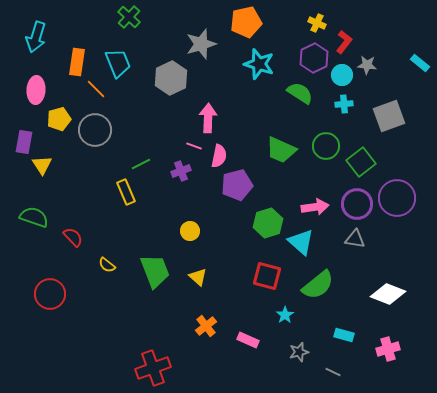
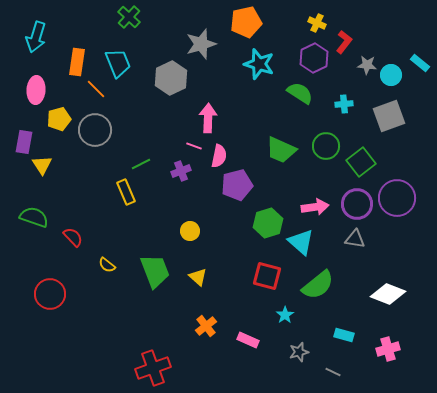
cyan circle at (342, 75): moved 49 px right
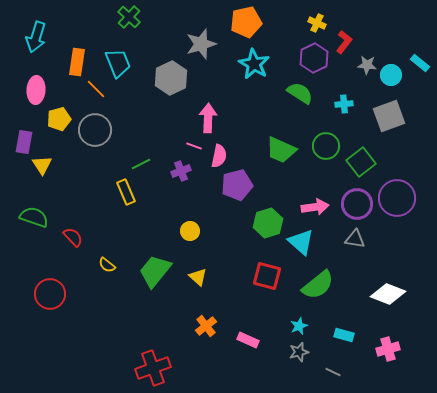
cyan star at (259, 64): moved 5 px left; rotated 12 degrees clockwise
green trapezoid at (155, 271): rotated 120 degrees counterclockwise
cyan star at (285, 315): moved 14 px right, 11 px down; rotated 12 degrees clockwise
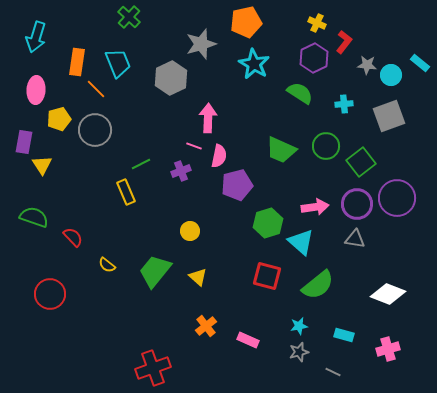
cyan star at (299, 326): rotated 12 degrees clockwise
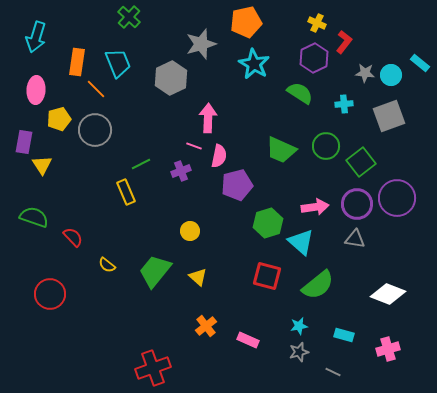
gray star at (367, 65): moved 2 px left, 8 px down
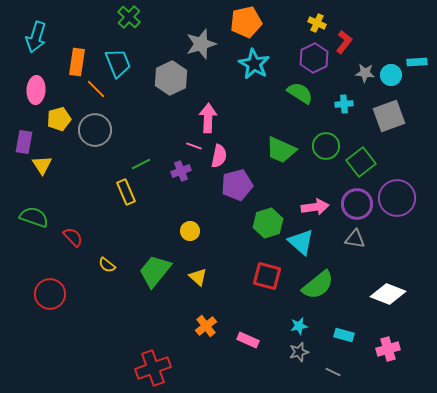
cyan rectangle at (420, 63): moved 3 px left, 1 px up; rotated 42 degrees counterclockwise
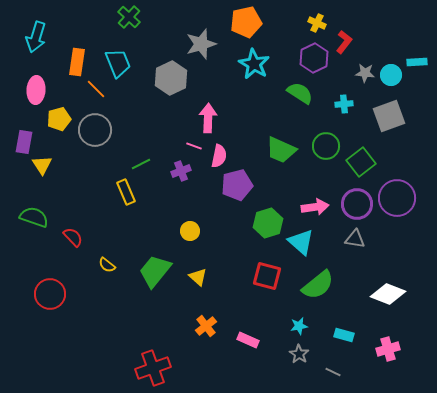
gray star at (299, 352): moved 2 px down; rotated 24 degrees counterclockwise
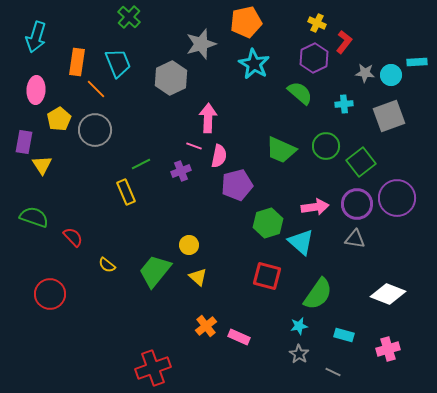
green semicircle at (300, 93): rotated 8 degrees clockwise
yellow pentagon at (59, 119): rotated 15 degrees counterclockwise
yellow circle at (190, 231): moved 1 px left, 14 px down
green semicircle at (318, 285): moved 9 px down; rotated 16 degrees counterclockwise
pink rectangle at (248, 340): moved 9 px left, 3 px up
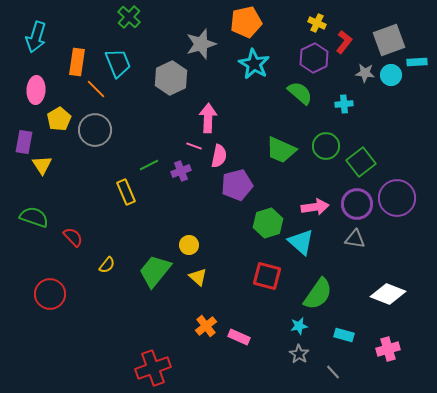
gray square at (389, 116): moved 76 px up
green line at (141, 164): moved 8 px right, 1 px down
yellow semicircle at (107, 265): rotated 90 degrees counterclockwise
gray line at (333, 372): rotated 21 degrees clockwise
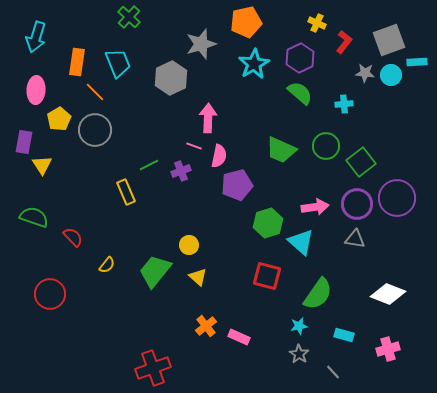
purple hexagon at (314, 58): moved 14 px left
cyan star at (254, 64): rotated 12 degrees clockwise
orange line at (96, 89): moved 1 px left, 3 px down
